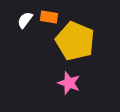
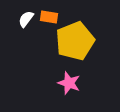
white semicircle: moved 1 px right, 1 px up
yellow pentagon: rotated 27 degrees clockwise
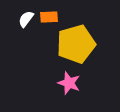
orange rectangle: rotated 12 degrees counterclockwise
yellow pentagon: moved 1 px right, 3 px down; rotated 6 degrees clockwise
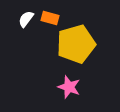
orange rectangle: moved 1 px right, 1 px down; rotated 18 degrees clockwise
pink star: moved 4 px down
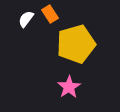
orange rectangle: moved 4 px up; rotated 42 degrees clockwise
pink star: rotated 20 degrees clockwise
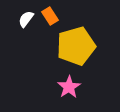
orange rectangle: moved 2 px down
yellow pentagon: moved 2 px down
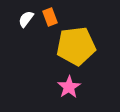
orange rectangle: moved 1 px down; rotated 12 degrees clockwise
yellow pentagon: rotated 9 degrees clockwise
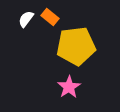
orange rectangle: rotated 30 degrees counterclockwise
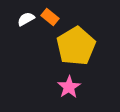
white semicircle: rotated 24 degrees clockwise
yellow pentagon: rotated 24 degrees counterclockwise
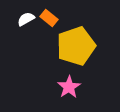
orange rectangle: moved 1 px left, 1 px down
yellow pentagon: rotated 12 degrees clockwise
